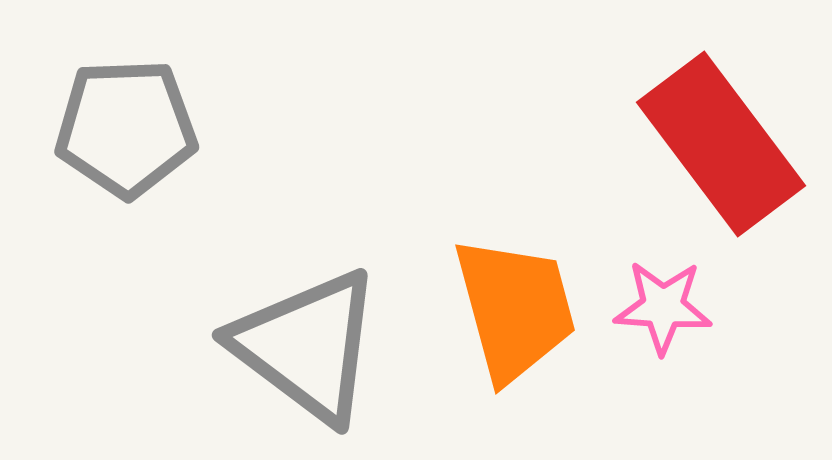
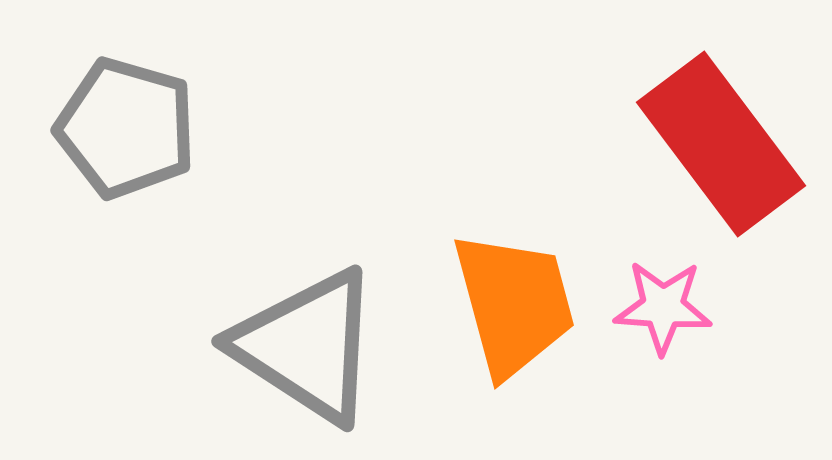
gray pentagon: rotated 18 degrees clockwise
orange trapezoid: moved 1 px left, 5 px up
gray triangle: rotated 4 degrees counterclockwise
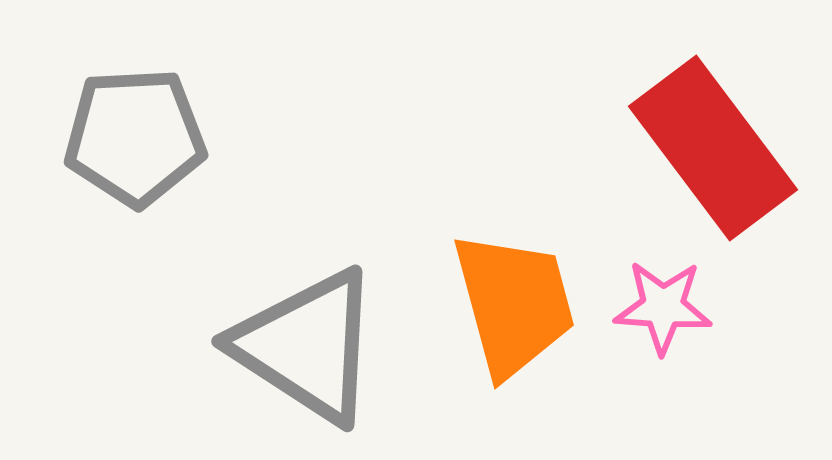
gray pentagon: moved 9 px right, 9 px down; rotated 19 degrees counterclockwise
red rectangle: moved 8 px left, 4 px down
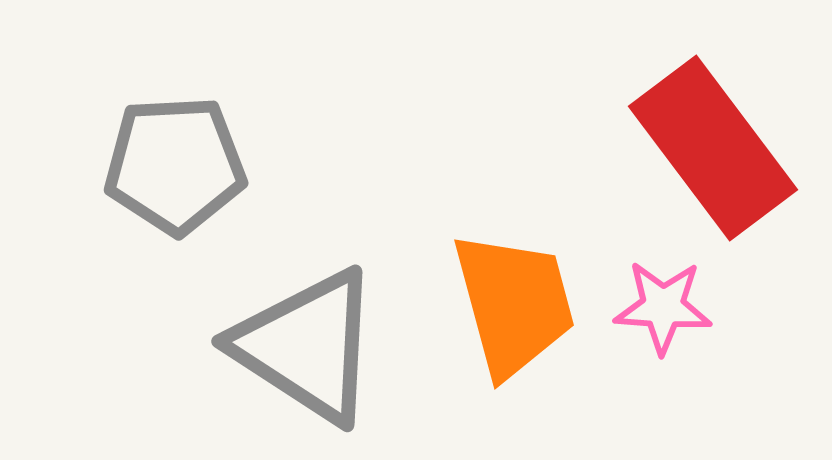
gray pentagon: moved 40 px right, 28 px down
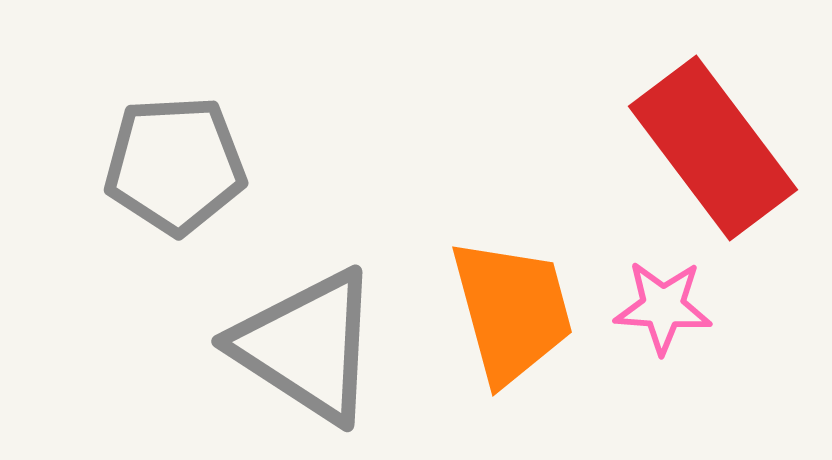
orange trapezoid: moved 2 px left, 7 px down
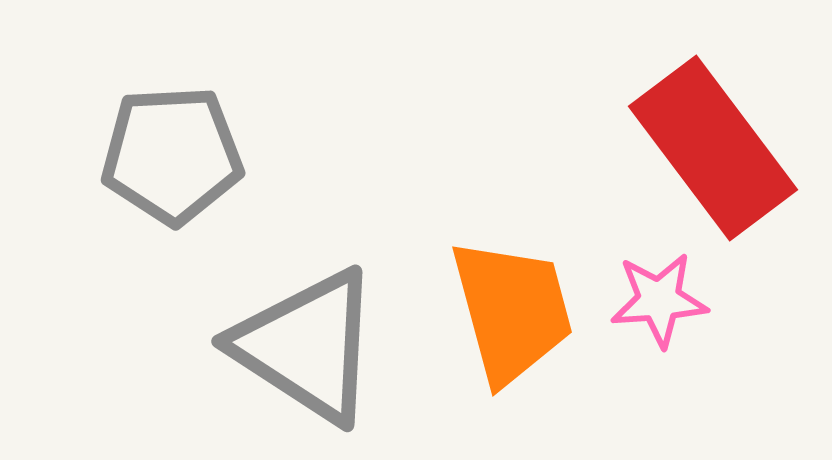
gray pentagon: moved 3 px left, 10 px up
pink star: moved 4 px left, 7 px up; rotated 8 degrees counterclockwise
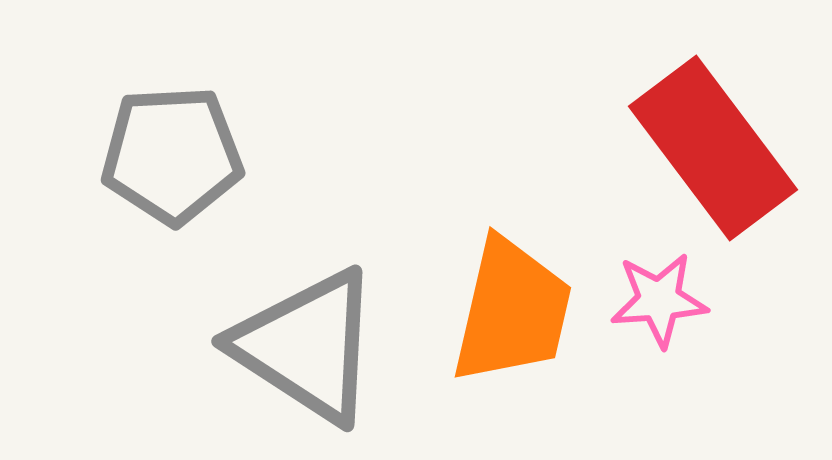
orange trapezoid: rotated 28 degrees clockwise
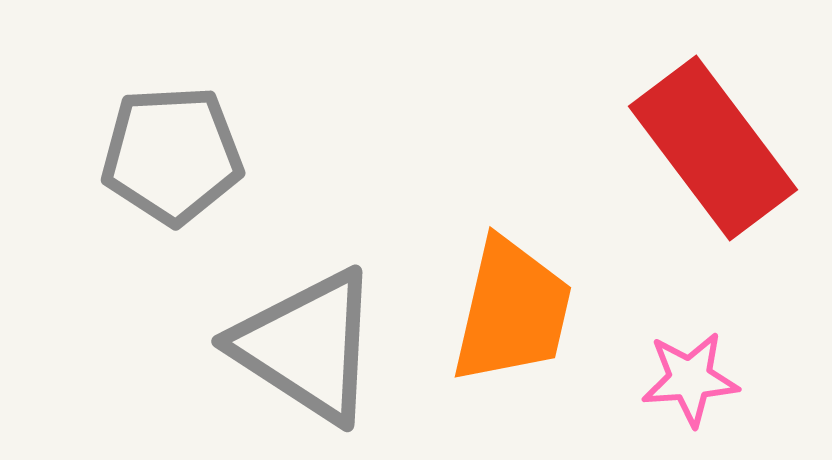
pink star: moved 31 px right, 79 px down
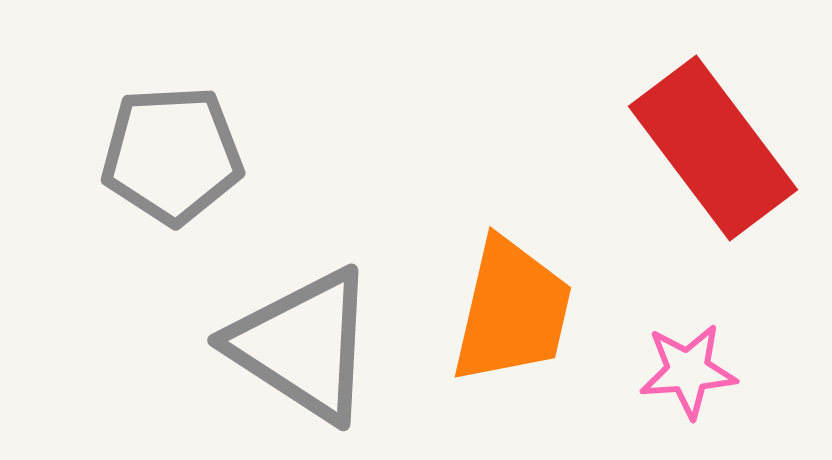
gray triangle: moved 4 px left, 1 px up
pink star: moved 2 px left, 8 px up
